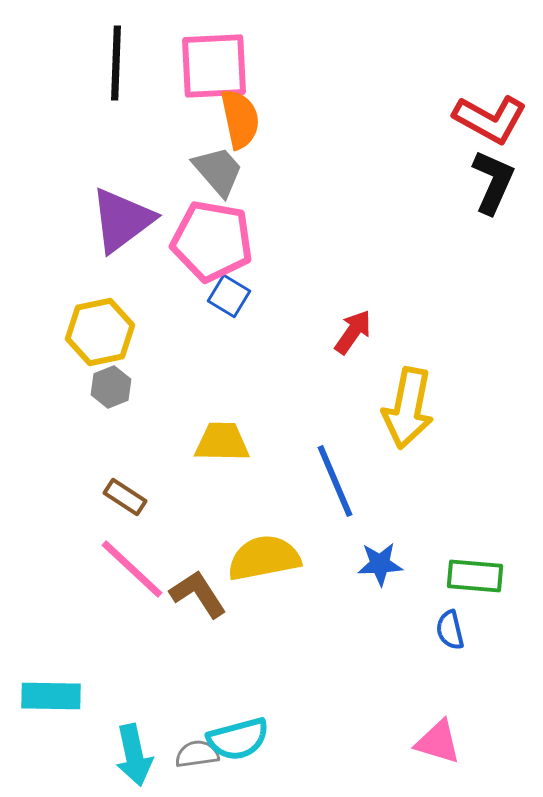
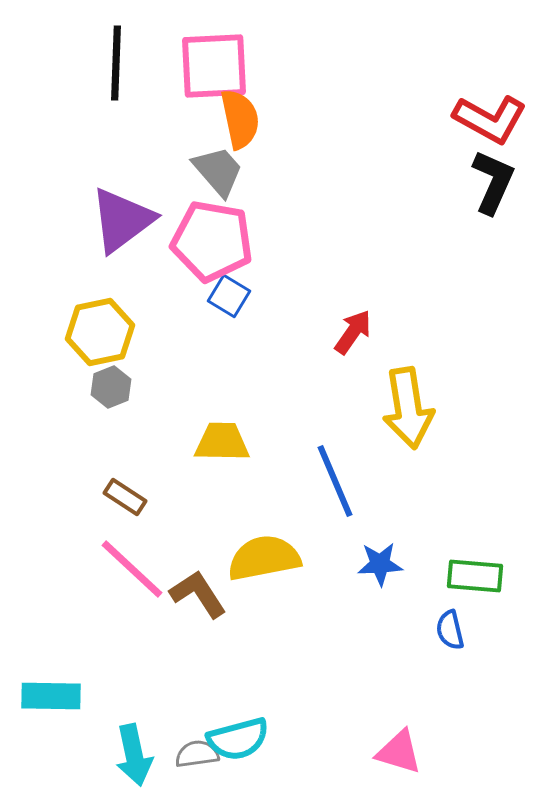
yellow arrow: rotated 20 degrees counterclockwise
pink triangle: moved 39 px left, 10 px down
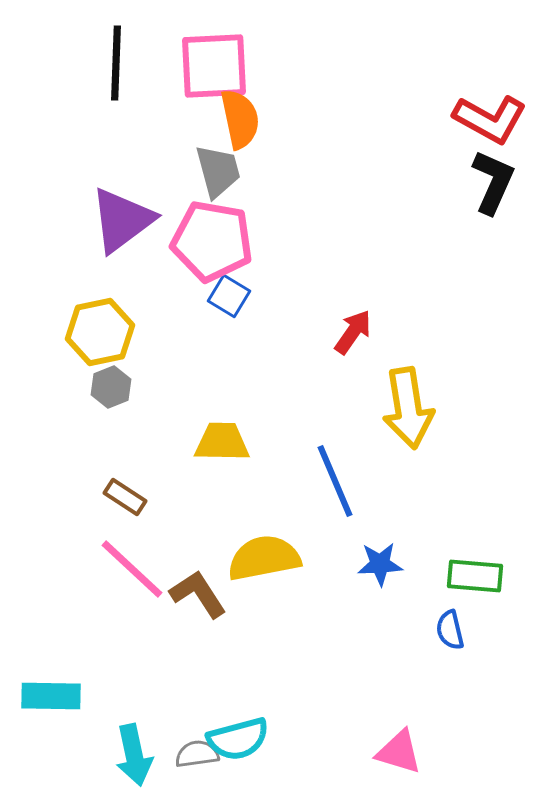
gray trapezoid: rotated 26 degrees clockwise
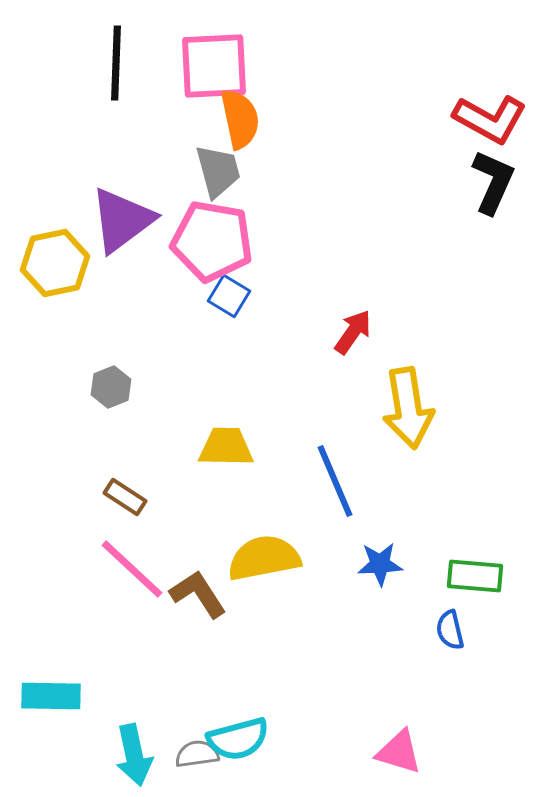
yellow hexagon: moved 45 px left, 69 px up
yellow trapezoid: moved 4 px right, 5 px down
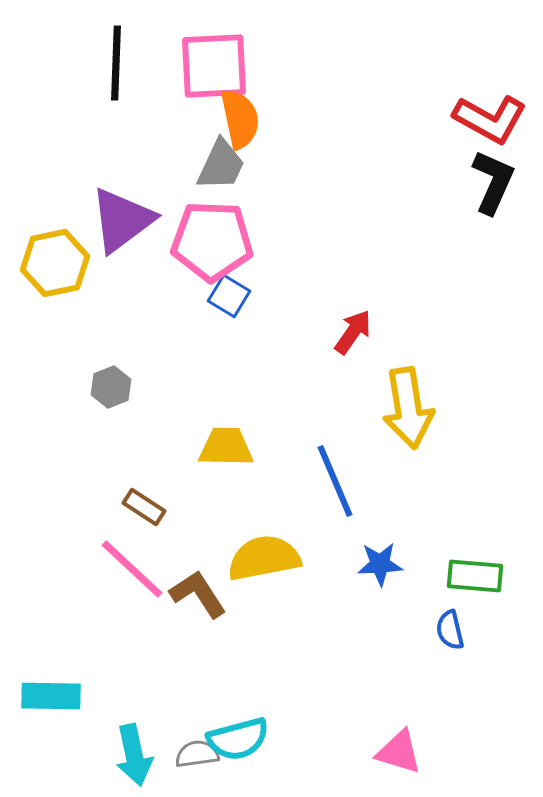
gray trapezoid: moved 3 px right, 6 px up; rotated 40 degrees clockwise
pink pentagon: rotated 8 degrees counterclockwise
brown rectangle: moved 19 px right, 10 px down
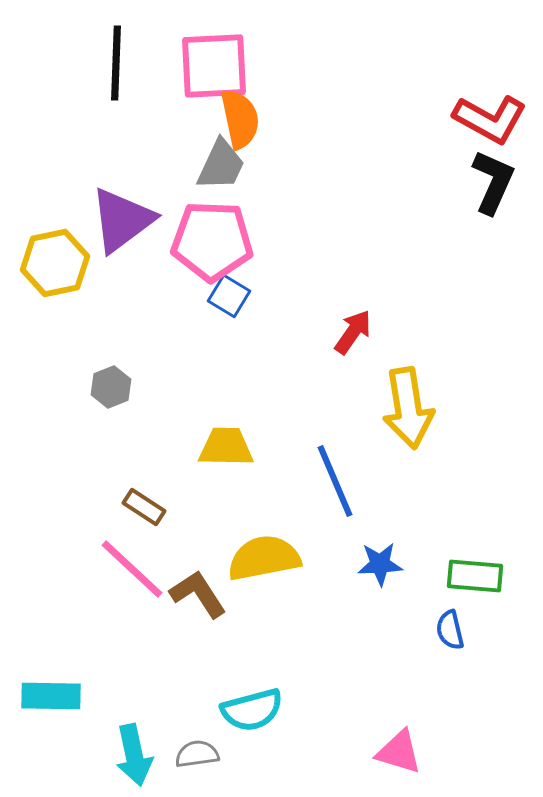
cyan semicircle: moved 14 px right, 29 px up
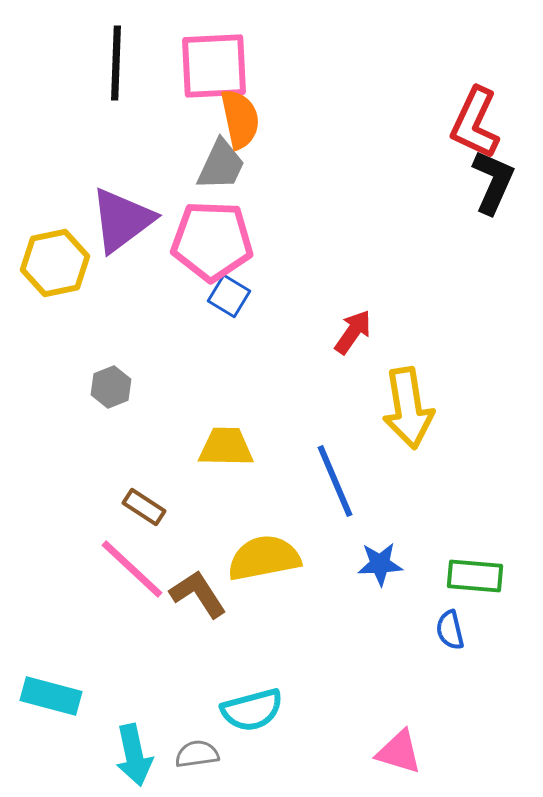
red L-shape: moved 15 px left, 4 px down; rotated 86 degrees clockwise
cyan rectangle: rotated 14 degrees clockwise
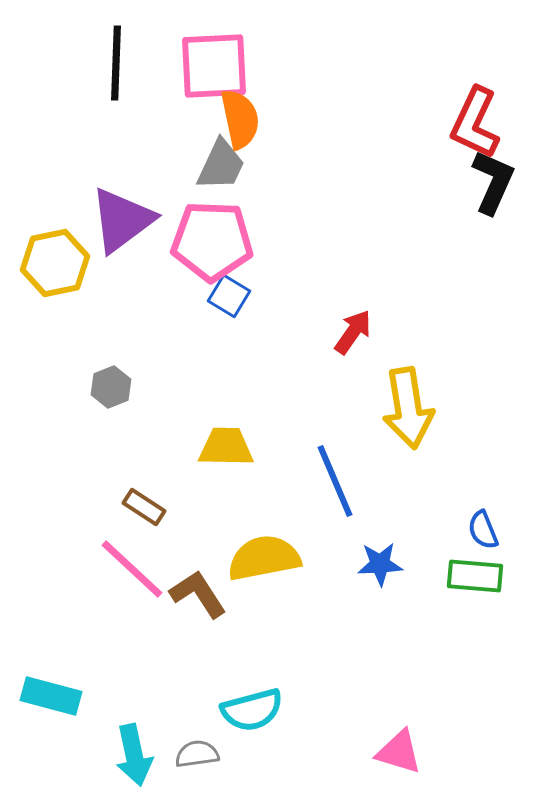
blue semicircle: moved 33 px right, 100 px up; rotated 9 degrees counterclockwise
